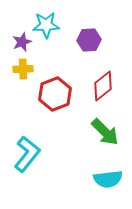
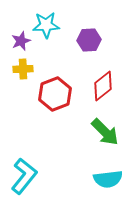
purple star: moved 1 px left, 1 px up
cyan L-shape: moved 3 px left, 22 px down
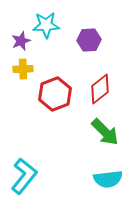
red diamond: moved 3 px left, 3 px down
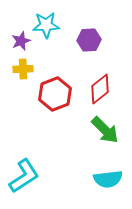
green arrow: moved 2 px up
cyan L-shape: rotated 18 degrees clockwise
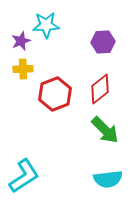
purple hexagon: moved 14 px right, 2 px down
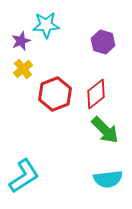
purple hexagon: rotated 20 degrees clockwise
yellow cross: rotated 36 degrees counterclockwise
red diamond: moved 4 px left, 5 px down
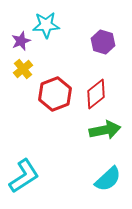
green arrow: rotated 56 degrees counterclockwise
cyan semicircle: rotated 36 degrees counterclockwise
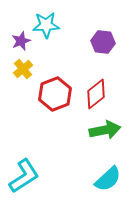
purple hexagon: rotated 10 degrees counterclockwise
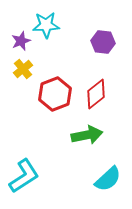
green arrow: moved 18 px left, 5 px down
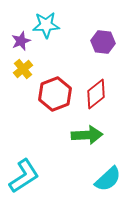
green arrow: rotated 8 degrees clockwise
